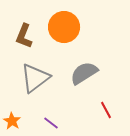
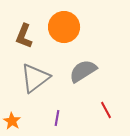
gray semicircle: moved 1 px left, 2 px up
purple line: moved 6 px right, 5 px up; rotated 63 degrees clockwise
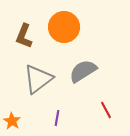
gray triangle: moved 3 px right, 1 px down
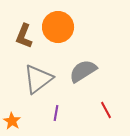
orange circle: moved 6 px left
purple line: moved 1 px left, 5 px up
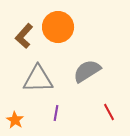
brown L-shape: rotated 20 degrees clockwise
gray semicircle: moved 4 px right
gray triangle: rotated 36 degrees clockwise
red line: moved 3 px right, 2 px down
orange star: moved 3 px right, 1 px up
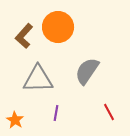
gray semicircle: rotated 24 degrees counterclockwise
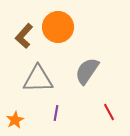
orange star: rotated 12 degrees clockwise
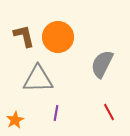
orange circle: moved 10 px down
brown L-shape: rotated 125 degrees clockwise
gray semicircle: moved 15 px right, 7 px up; rotated 8 degrees counterclockwise
